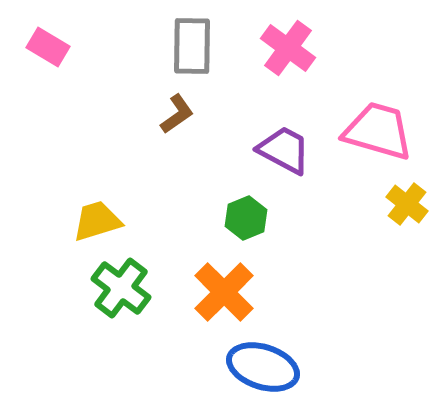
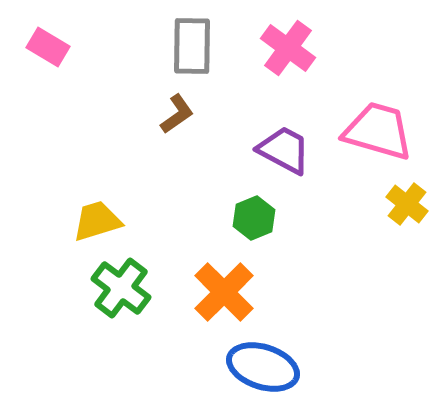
green hexagon: moved 8 px right
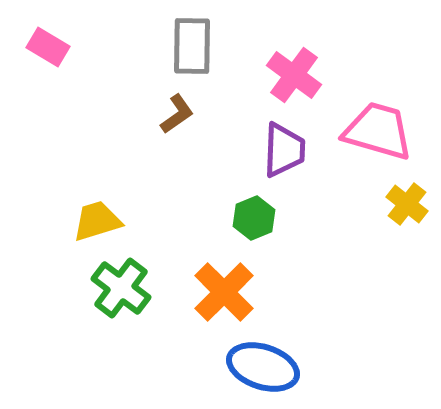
pink cross: moved 6 px right, 27 px down
purple trapezoid: rotated 64 degrees clockwise
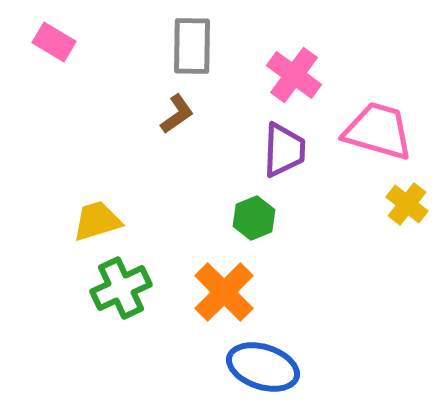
pink rectangle: moved 6 px right, 5 px up
green cross: rotated 28 degrees clockwise
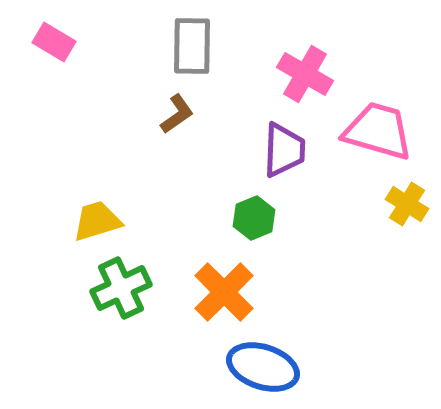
pink cross: moved 11 px right, 1 px up; rotated 6 degrees counterclockwise
yellow cross: rotated 6 degrees counterclockwise
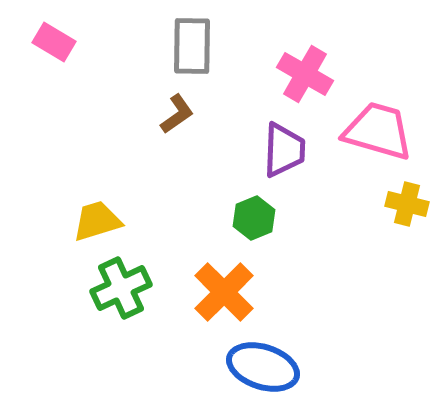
yellow cross: rotated 18 degrees counterclockwise
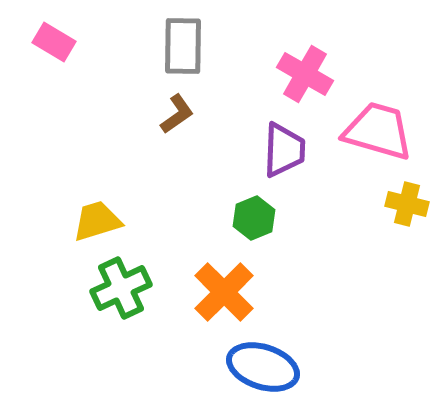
gray rectangle: moved 9 px left
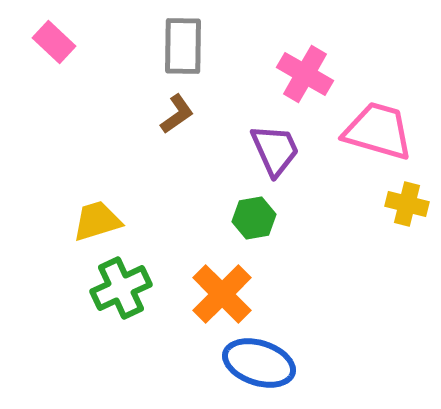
pink rectangle: rotated 12 degrees clockwise
purple trapezoid: moved 9 px left; rotated 26 degrees counterclockwise
green hexagon: rotated 12 degrees clockwise
orange cross: moved 2 px left, 2 px down
blue ellipse: moved 4 px left, 4 px up
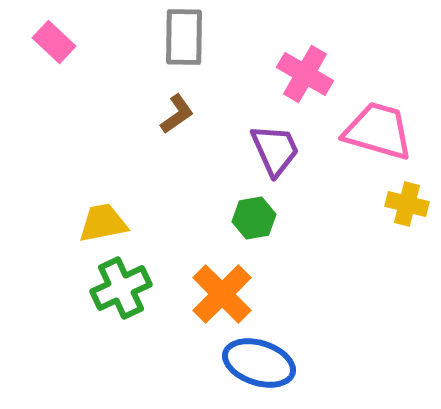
gray rectangle: moved 1 px right, 9 px up
yellow trapezoid: moved 6 px right, 2 px down; rotated 6 degrees clockwise
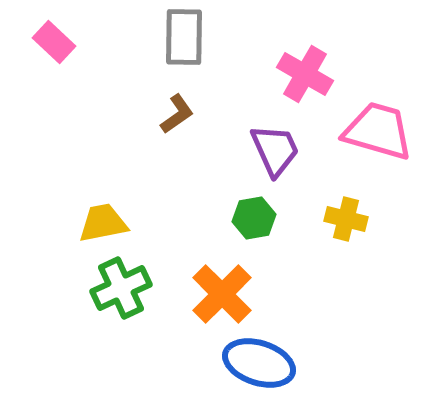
yellow cross: moved 61 px left, 15 px down
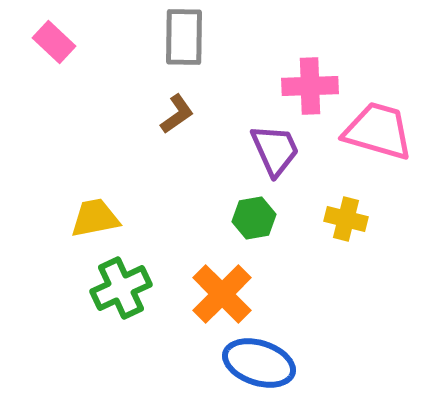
pink cross: moved 5 px right, 12 px down; rotated 32 degrees counterclockwise
yellow trapezoid: moved 8 px left, 5 px up
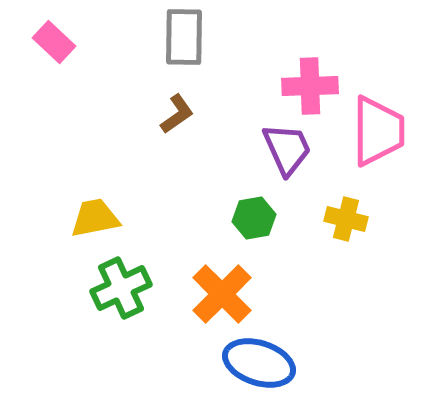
pink trapezoid: rotated 74 degrees clockwise
purple trapezoid: moved 12 px right, 1 px up
